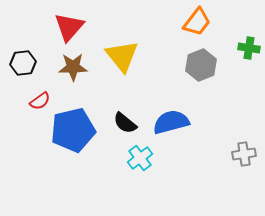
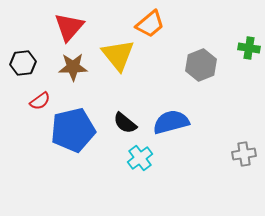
orange trapezoid: moved 47 px left, 2 px down; rotated 12 degrees clockwise
yellow triangle: moved 4 px left, 1 px up
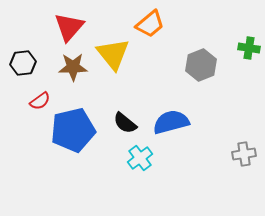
yellow triangle: moved 5 px left, 1 px up
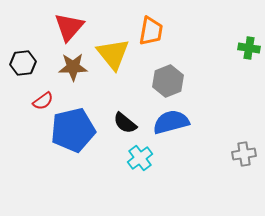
orange trapezoid: moved 1 px right, 7 px down; rotated 40 degrees counterclockwise
gray hexagon: moved 33 px left, 16 px down
red semicircle: moved 3 px right
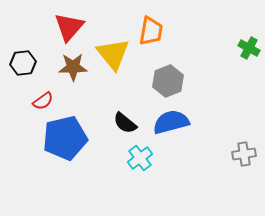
green cross: rotated 20 degrees clockwise
blue pentagon: moved 8 px left, 8 px down
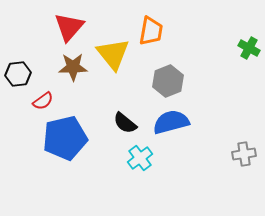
black hexagon: moved 5 px left, 11 px down
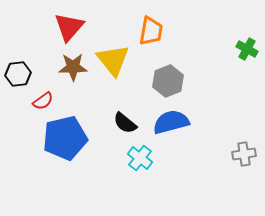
green cross: moved 2 px left, 1 px down
yellow triangle: moved 6 px down
cyan cross: rotated 15 degrees counterclockwise
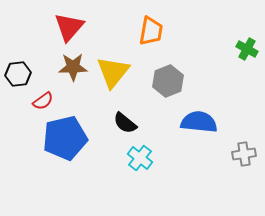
yellow triangle: moved 12 px down; rotated 18 degrees clockwise
blue semicircle: moved 28 px right; rotated 21 degrees clockwise
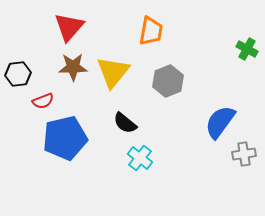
red semicircle: rotated 15 degrees clockwise
blue semicircle: moved 21 px right; rotated 60 degrees counterclockwise
